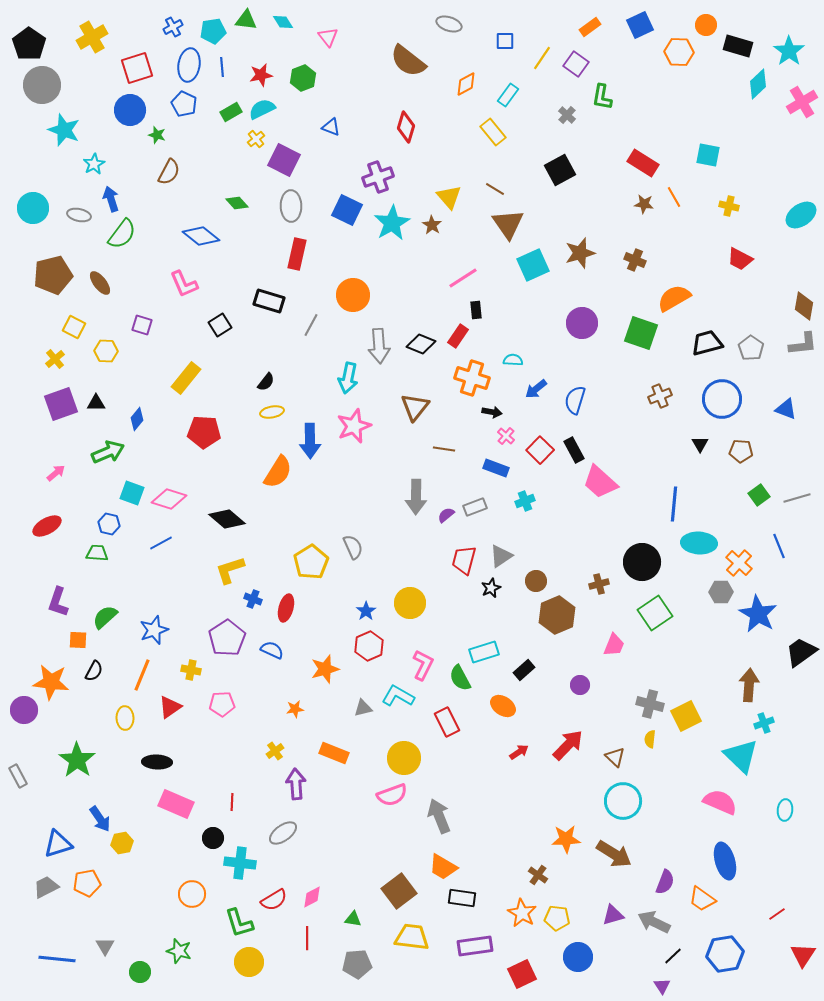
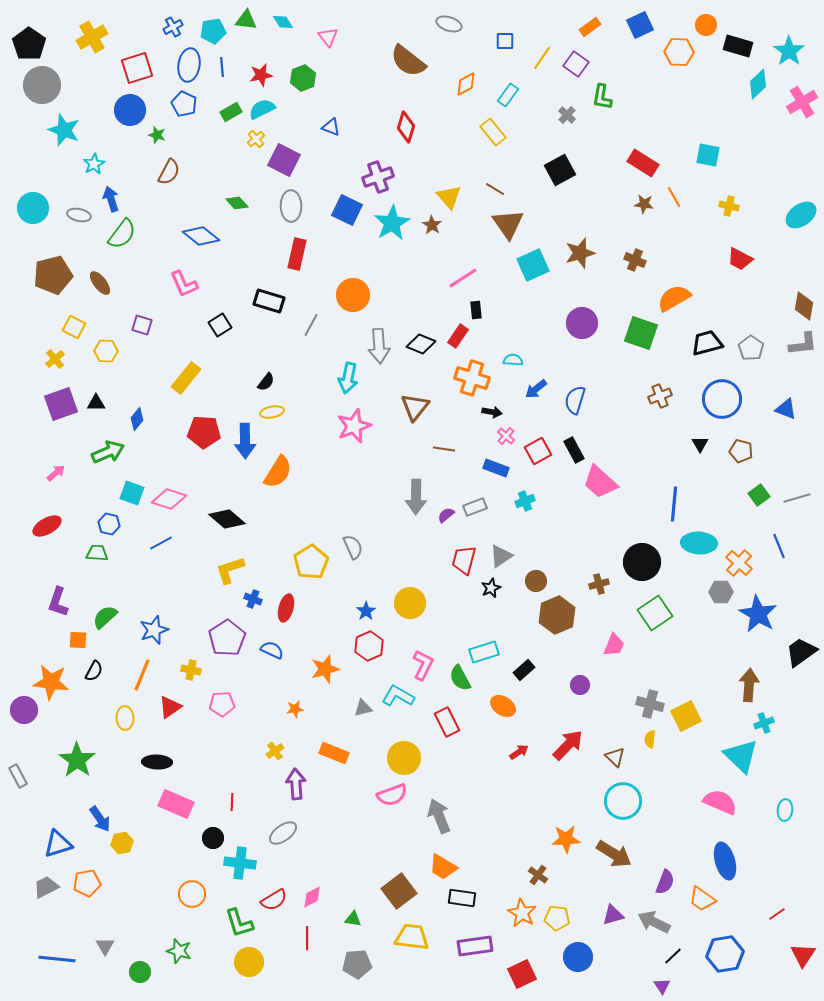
blue arrow at (310, 441): moved 65 px left
red square at (540, 450): moved 2 px left, 1 px down; rotated 16 degrees clockwise
brown pentagon at (741, 451): rotated 10 degrees clockwise
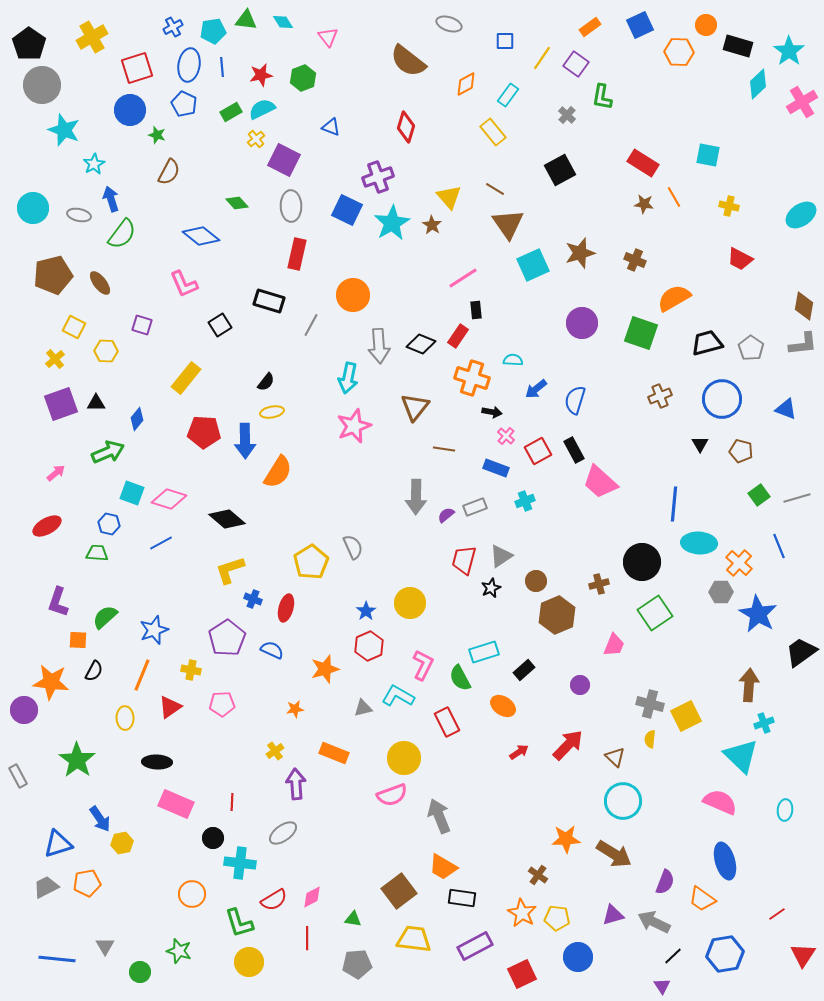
yellow trapezoid at (412, 937): moved 2 px right, 2 px down
purple rectangle at (475, 946): rotated 20 degrees counterclockwise
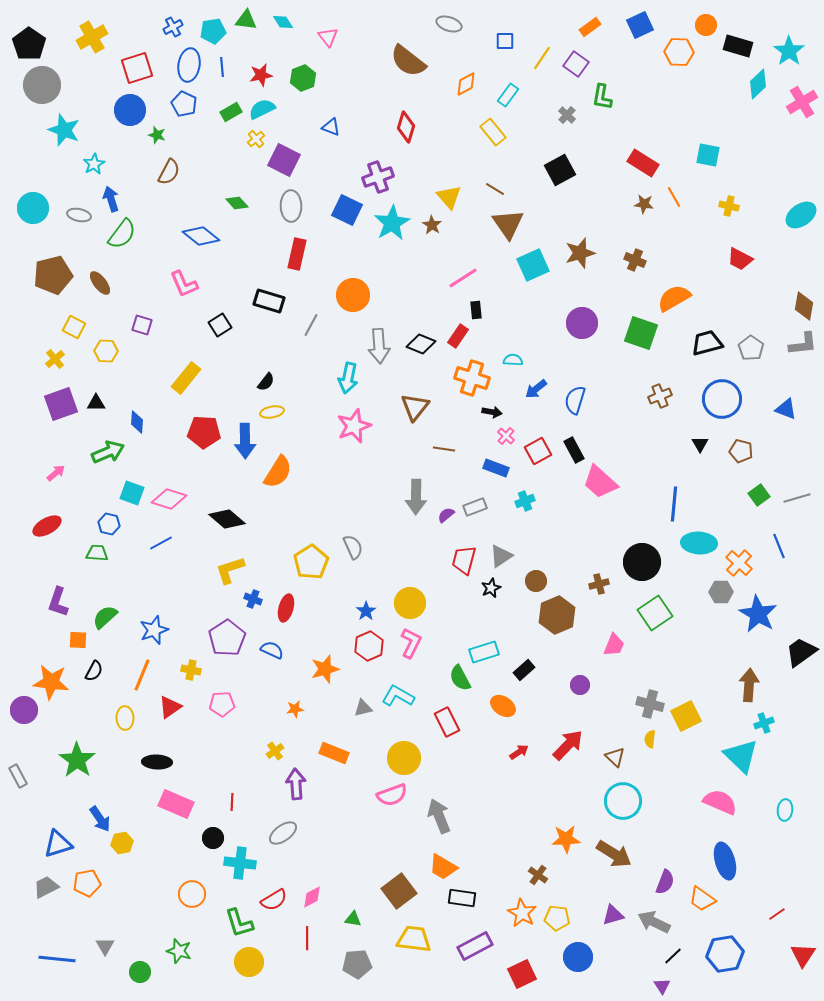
blue diamond at (137, 419): moved 3 px down; rotated 35 degrees counterclockwise
pink L-shape at (423, 665): moved 12 px left, 22 px up
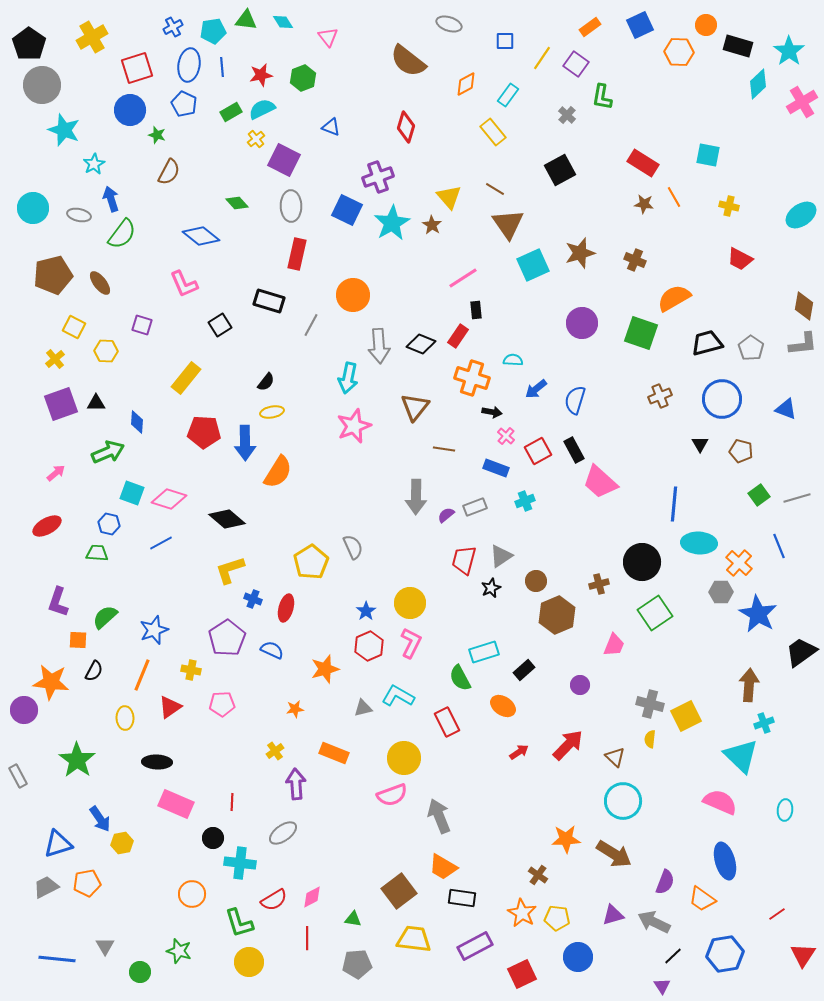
blue arrow at (245, 441): moved 2 px down
